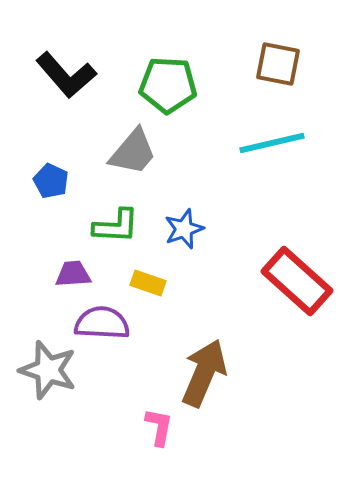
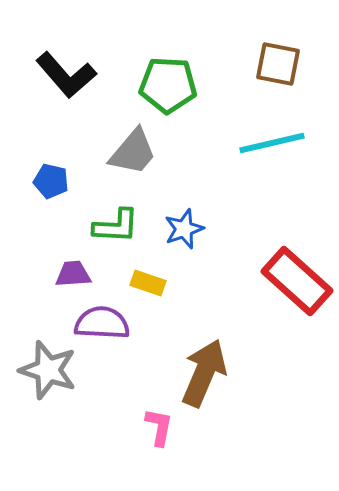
blue pentagon: rotated 12 degrees counterclockwise
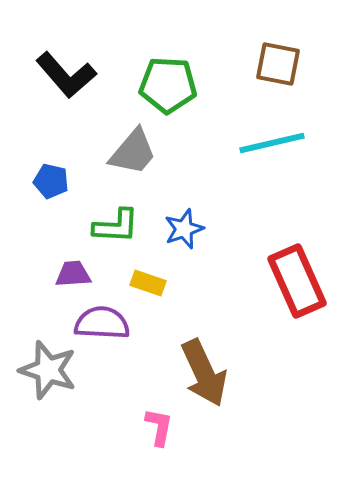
red rectangle: rotated 24 degrees clockwise
brown arrow: rotated 132 degrees clockwise
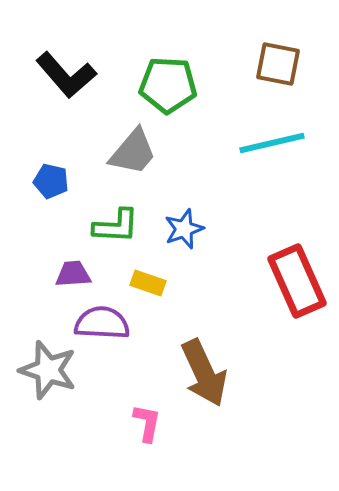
pink L-shape: moved 12 px left, 4 px up
